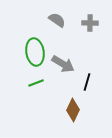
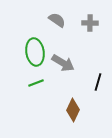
gray arrow: moved 1 px up
black line: moved 11 px right
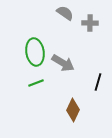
gray semicircle: moved 8 px right, 7 px up
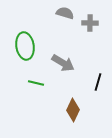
gray semicircle: rotated 18 degrees counterclockwise
green ellipse: moved 10 px left, 6 px up
green line: rotated 35 degrees clockwise
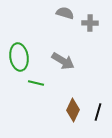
green ellipse: moved 6 px left, 11 px down
gray arrow: moved 2 px up
black line: moved 30 px down
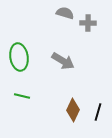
gray cross: moved 2 px left
green line: moved 14 px left, 13 px down
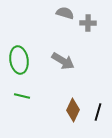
green ellipse: moved 3 px down
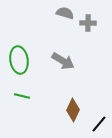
black line: moved 1 px right, 12 px down; rotated 24 degrees clockwise
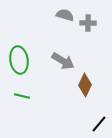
gray semicircle: moved 2 px down
brown diamond: moved 12 px right, 25 px up
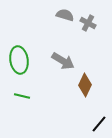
gray cross: rotated 28 degrees clockwise
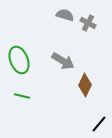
green ellipse: rotated 12 degrees counterclockwise
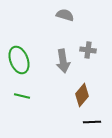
gray cross: moved 27 px down; rotated 21 degrees counterclockwise
gray arrow: rotated 50 degrees clockwise
brown diamond: moved 3 px left, 10 px down; rotated 15 degrees clockwise
black line: moved 7 px left, 2 px up; rotated 48 degrees clockwise
